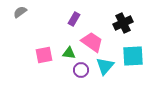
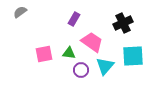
pink square: moved 1 px up
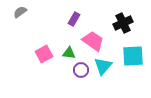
pink trapezoid: moved 1 px right, 1 px up
pink square: rotated 18 degrees counterclockwise
cyan triangle: moved 2 px left
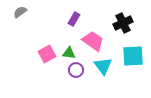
pink square: moved 3 px right
cyan triangle: rotated 18 degrees counterclockwise
purple circle: moved 5 px left
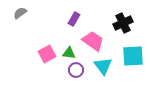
gray semicircle: moved 1 px down
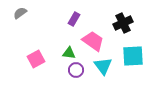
pink square: moved 11 px left, 5 px down
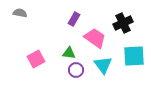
gray semicircle: rotated 48 degrees clockwise
pink trapezoid: moved 2 px right, 3 px up
cyan square: moved 1 px right
cyan triangle: moved 1 px up
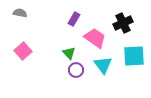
green triangle: rotated 40 degrees clockwise
pink square: moved 13 px left, 8 px up; rotated 12 degrees counterclockwise
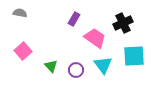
green triangle: moved 18 px left, 13 px down
